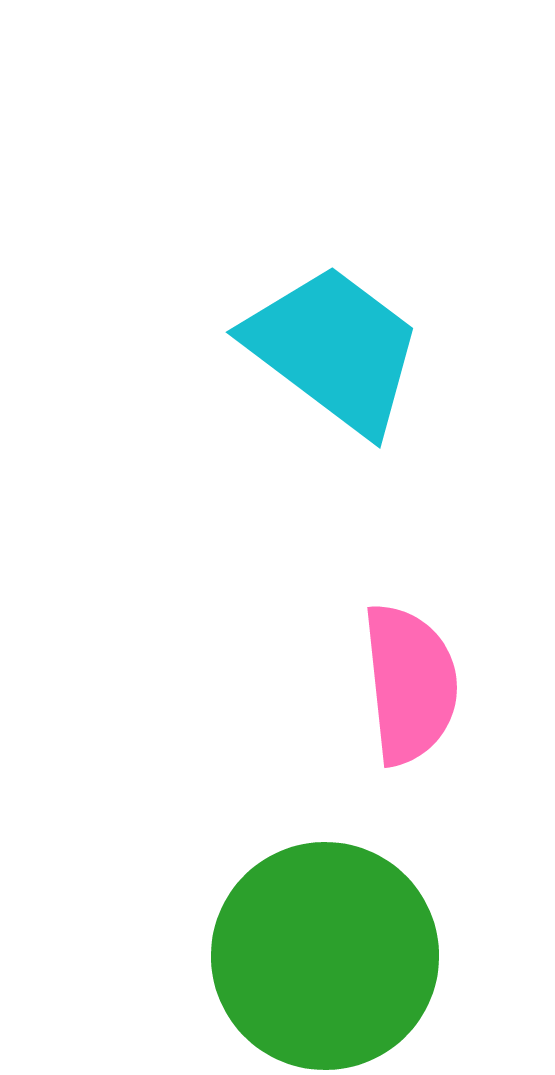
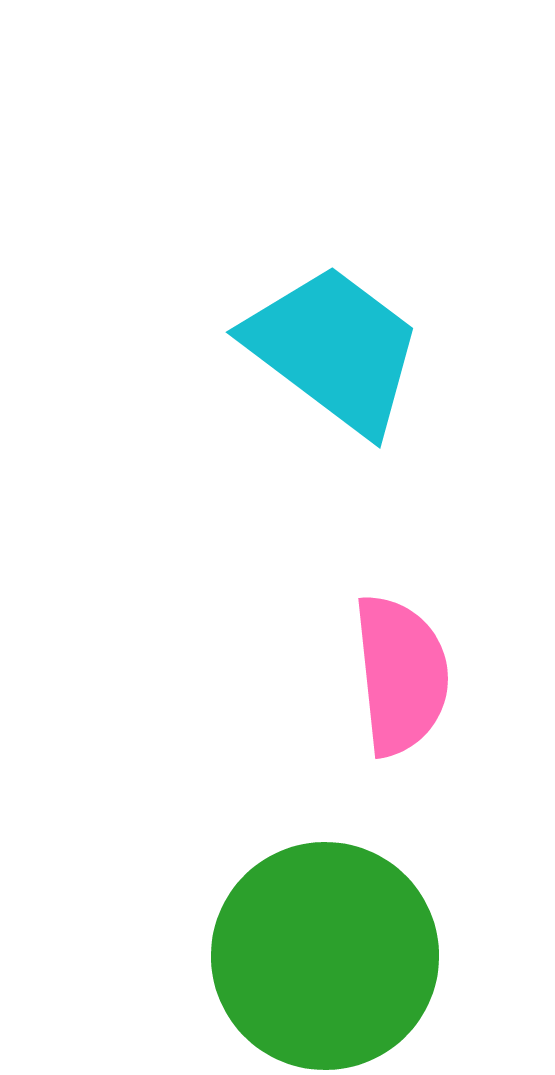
pink semicircle: moved 9 px left, 9 px up
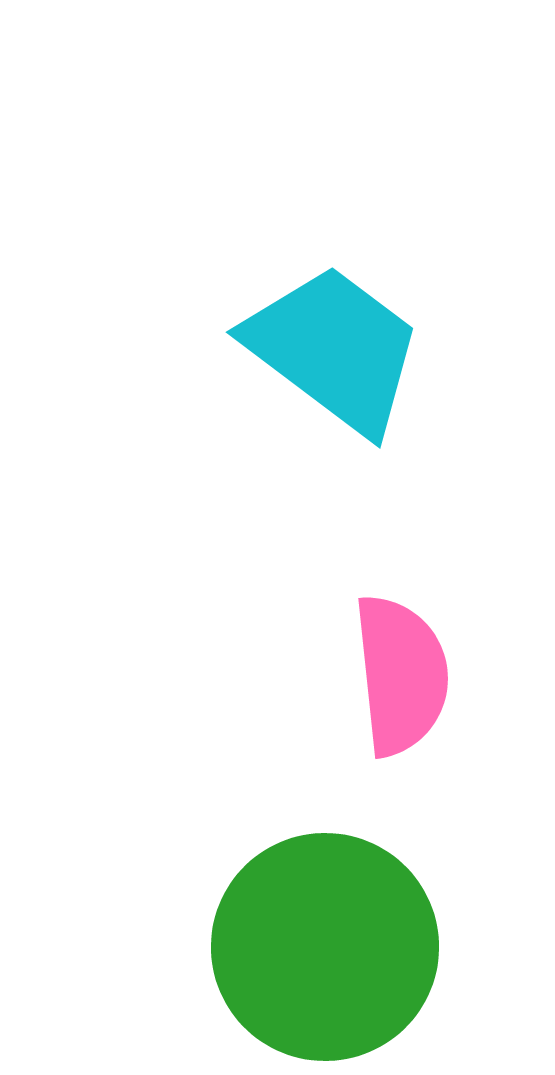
green circle: moved 9 px up
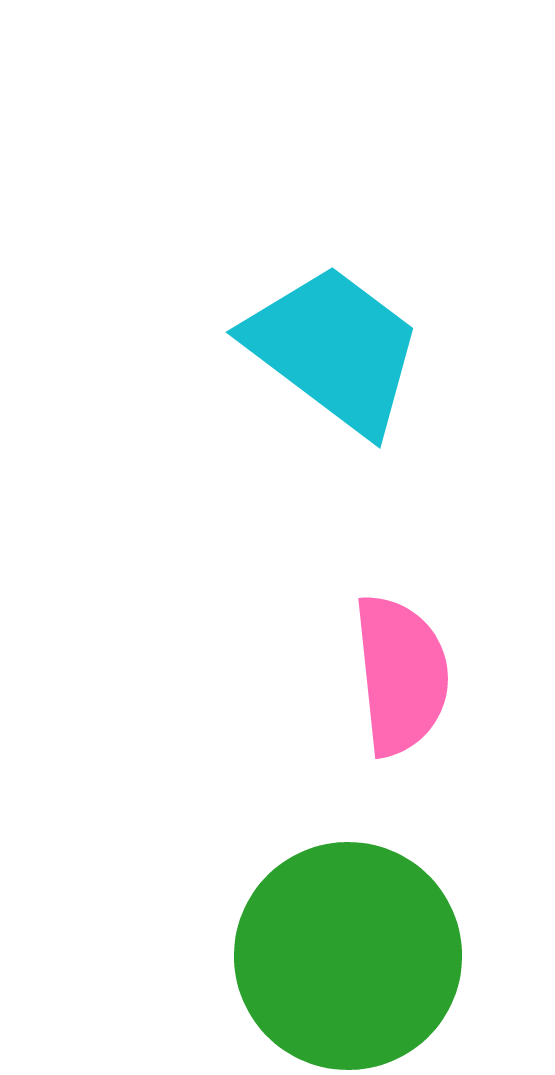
green circle: moved 23 px right, 9 px down
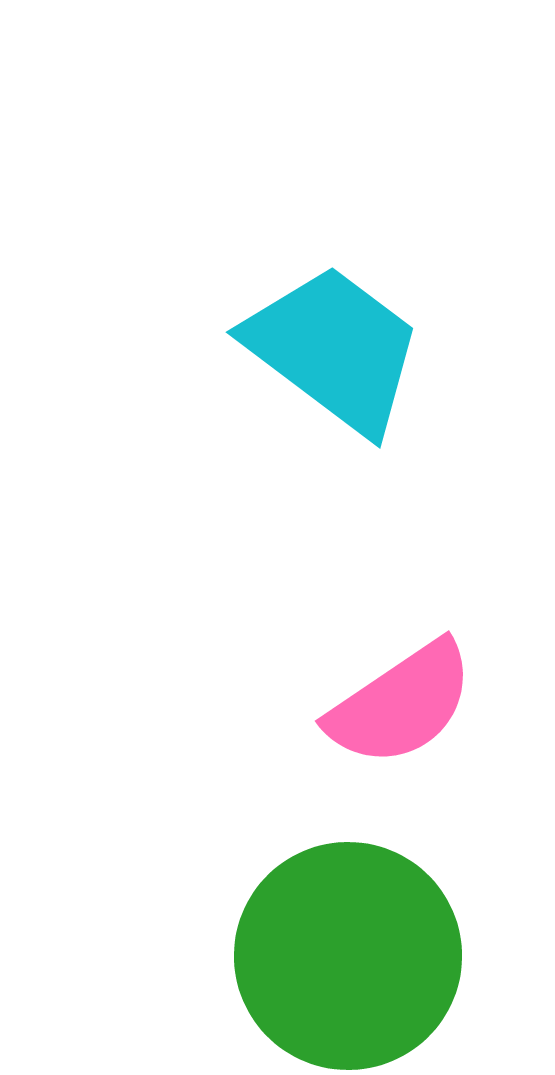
pink semicircle: moved 29 px down; rotated 62 degrees clockwise
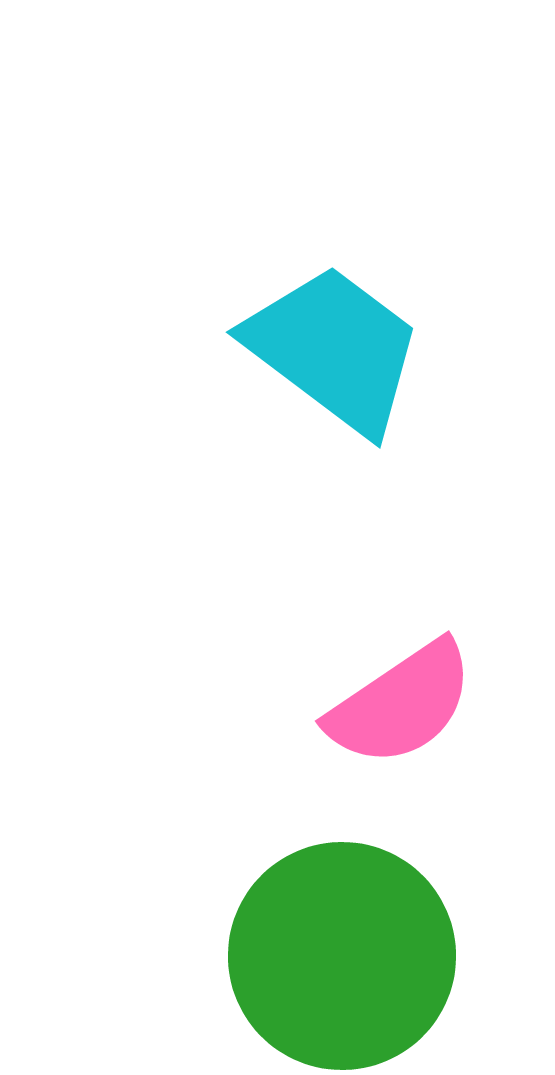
green circle: moved 6 px left
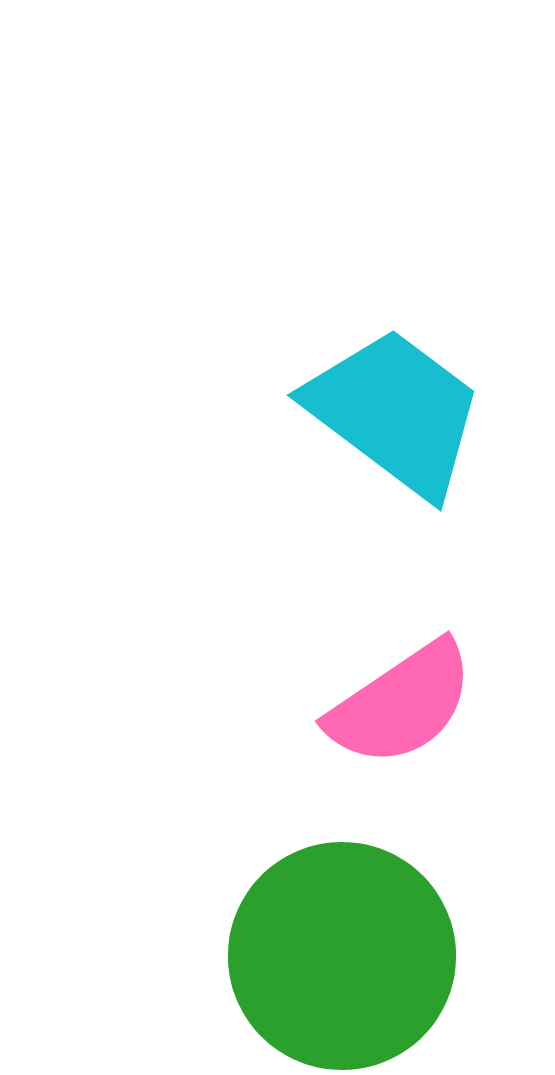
cyan trapezoid: moved 61 px right, 63 px down
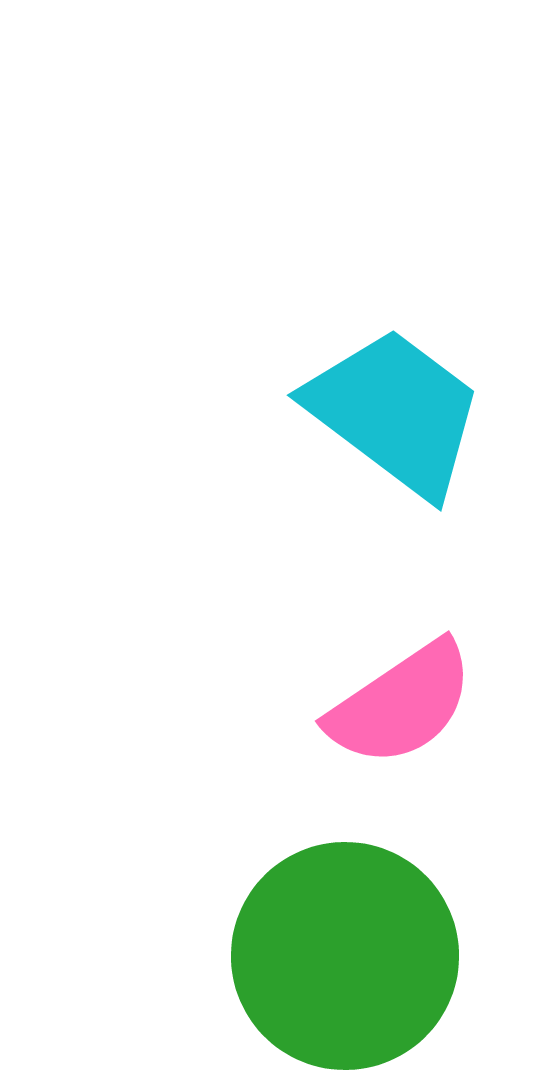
green circle: moved 3 px right
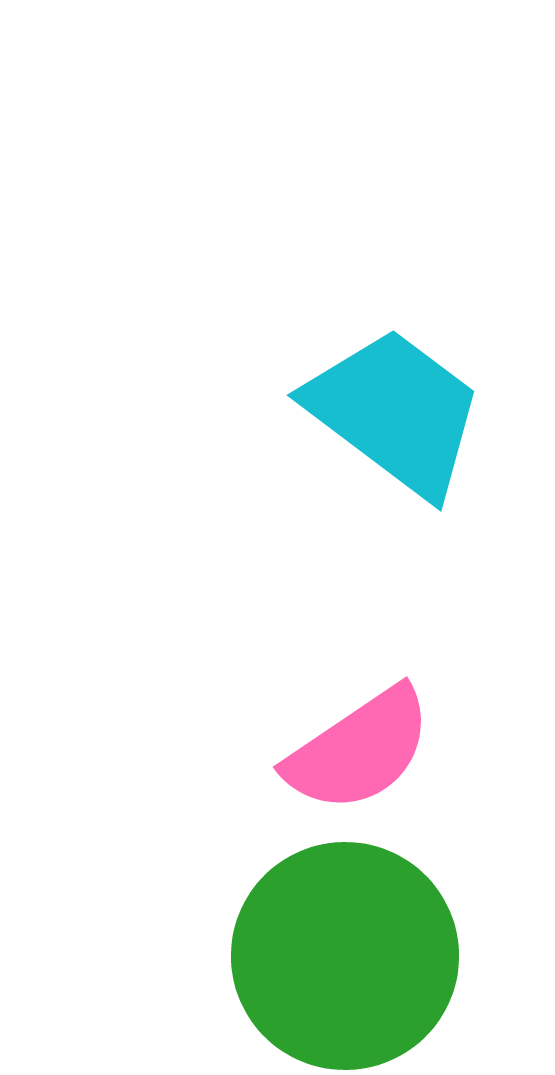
pink semicircle: moved 42 px left, 46 px down
